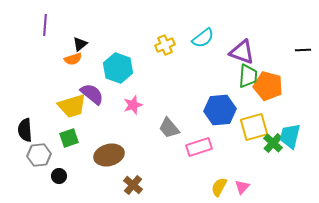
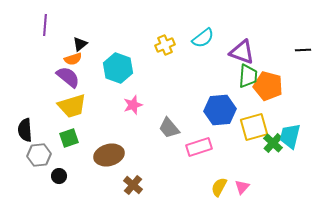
purple semicircle: moved 24 px left, 17 px up
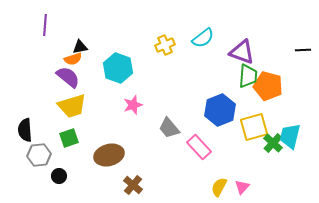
black triangle: moved 3 px down; rotated 28 degrees clockwise
blue hexagon: rotated 16 degrees counterclockwise
pink rectangle: rotated 65 degrees clockwise
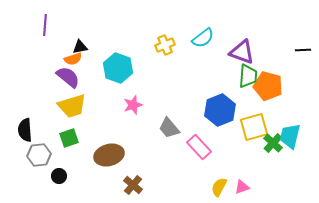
pink triangle: rotated 28 degrees clockwise
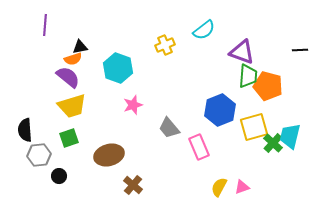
cyan semicircle: moved 1 px right, 8 px up
black line: moved 3 px left
pink rectangle: rotated 20 degrees clockwise
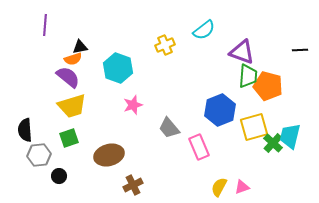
brown cross: rotated 24 degrees clockwise
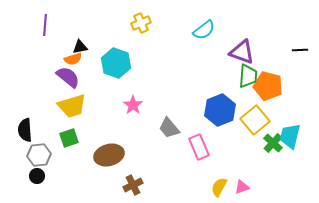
yellow cross: moved 24 px left, 22 px up
cyan hexagon: moved 2 px left, 5 px up
pink star: rotated 18 degrees counterclockwise
yellow square: moved 1 px right, 7 px up; rotated 24 degrees counterclockwise
black circle: moved 22 px left
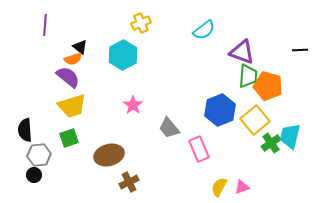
black triangle: rotated 49 degrees clockwise
cyan hexagon: moved 7 px right, 8 px up; rotated 12 degrees clockwise
green cross: moved 2 px left; rotated 12 degrees clockwise
pink rectangle: moved 2 px down
black circle: moved 3 px left, 1 px up
brown cross: moved 4 px left, 3 px up
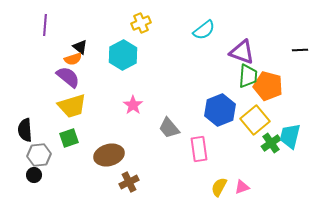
pink rectangle: rotated 15 degrees clockwise
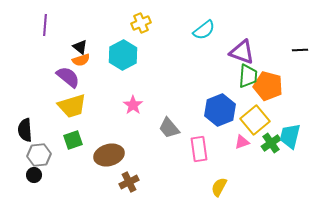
orange semicircle: moved 8 px right, 1 px down
green square: moved 4 px right, 2 px down
pink triangle: moved 45 px up
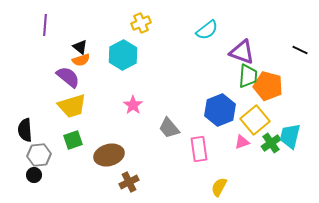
cyan semicircle: moved 3 px right
black line: rotated 28 degrees clockwise
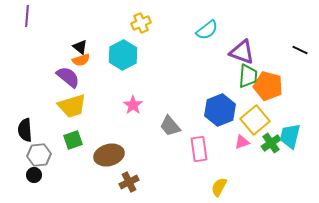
purple line: moved 18 px left, 9 px up
gray trapezoid: moved 1 px right, 2 px up
